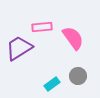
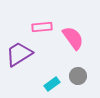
purple trapezoid: moved 6 px down
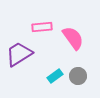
cyan rectangle: moved 3 px right, 8 px up
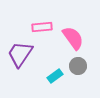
purple trapezoid: moved 1 px right; rotated 24 degrees counterclockwise
gray circle: moved 10 px up
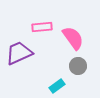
purple trapezoid: moved 1 px left, 1 px up; rotated 32 degrees clockwise
cyan rectangle: moved 2 px right, 10 px down
